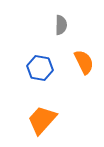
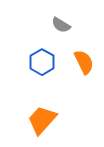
gray semicircle: rotated 120 degrees clockwise
blue hexagon: moved 2 px right, 6 px up; rotated 20 degrees clockwise
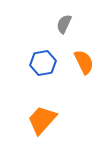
gray semicircle: moved 3 px right, 1 px up; rotated 84 degrees clockwise
blue hexagon: moved 1 px right, 1 px down; rotated 20 degrees clockwise
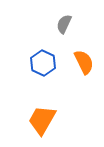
blue hexagon: rotated 25 degrees counterclockwise
orange trapezoid: rotated 12 degrees counterclockwise
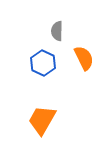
gray semicircle: moved 7 px left, 7 px down; rotated 24 degrees counterclockwise
orange semicircle: moved 4 px up
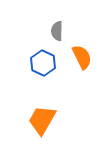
orange semicircle: moved 2 px left, 1 px up
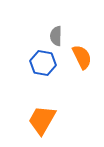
gray semicircle: moved 1 px left, 5 px down
blue hexagon: rotated 15 degrees counterclockwise
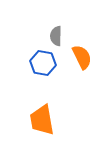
orange trapezoid: rotated 40 degrees counterclockwise
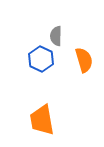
orange semicircle: moved 2 px right, 3 px down; rotated 10 degrees clockwise
blue hexagon: moved 2 px left, 4 px up; rotated 15 degrees clockwise
